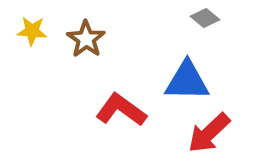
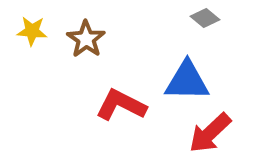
red L-shape: moved 5 px up; rotated 9 degrees counterclockwise
red arrow: moved 1 px right
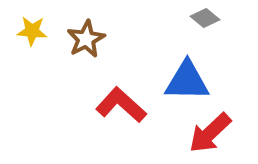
brown star: rotated 9 degrees clockwise
red L-shape: rotated 15 degrees clockwise
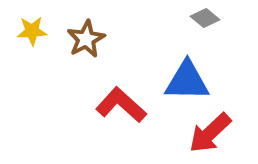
yellow star: rotated 8 degrees counterclockwise
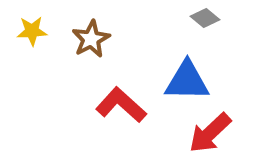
brown star: moved 5 px right
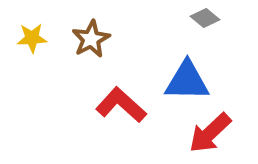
yellow star: moved 7 px down
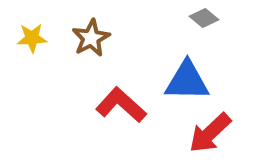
gray diamond: moved 1 px left
brown star: moved 1 px up
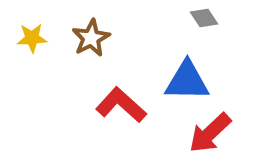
gray diamond: rotated 16 degrees clockwise
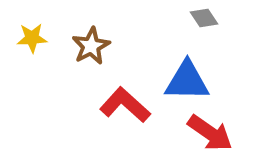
brown star: moved 8 px down
red L-shape: moved 4 px right
red arrow: rotated 102 degrees counterclockwise
